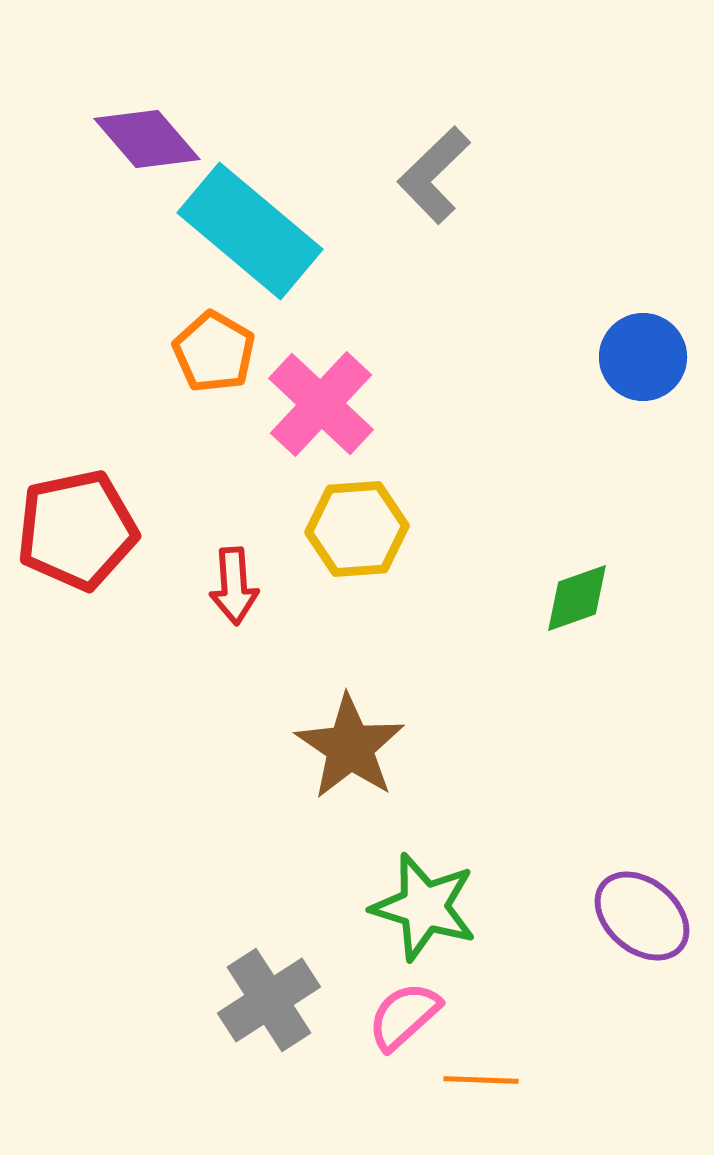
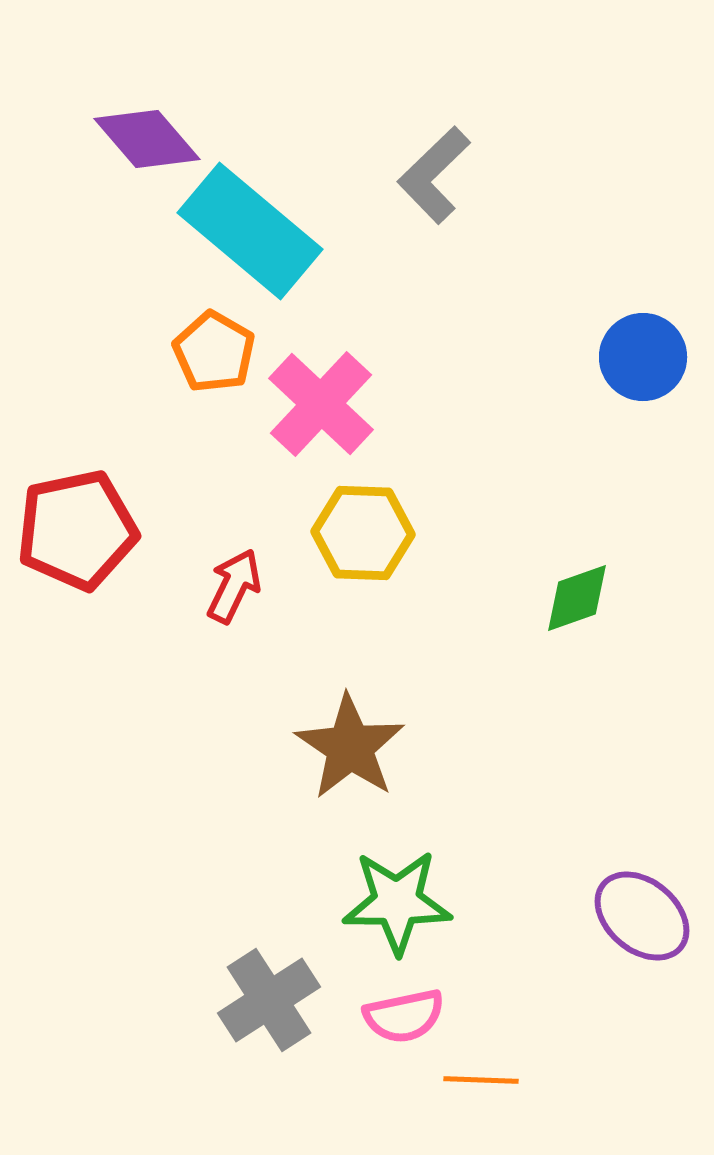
yellow hexagon: moved 6 px right, 4 px down; rotated 6 degrees clockwise
red arrow: rotated 150 degrees counterclockwise
green star: moved 27 px left, 5 px up; rotated 17 degrees counterclockwise
pink semicircle: rotated 150 degrees counterclockwise
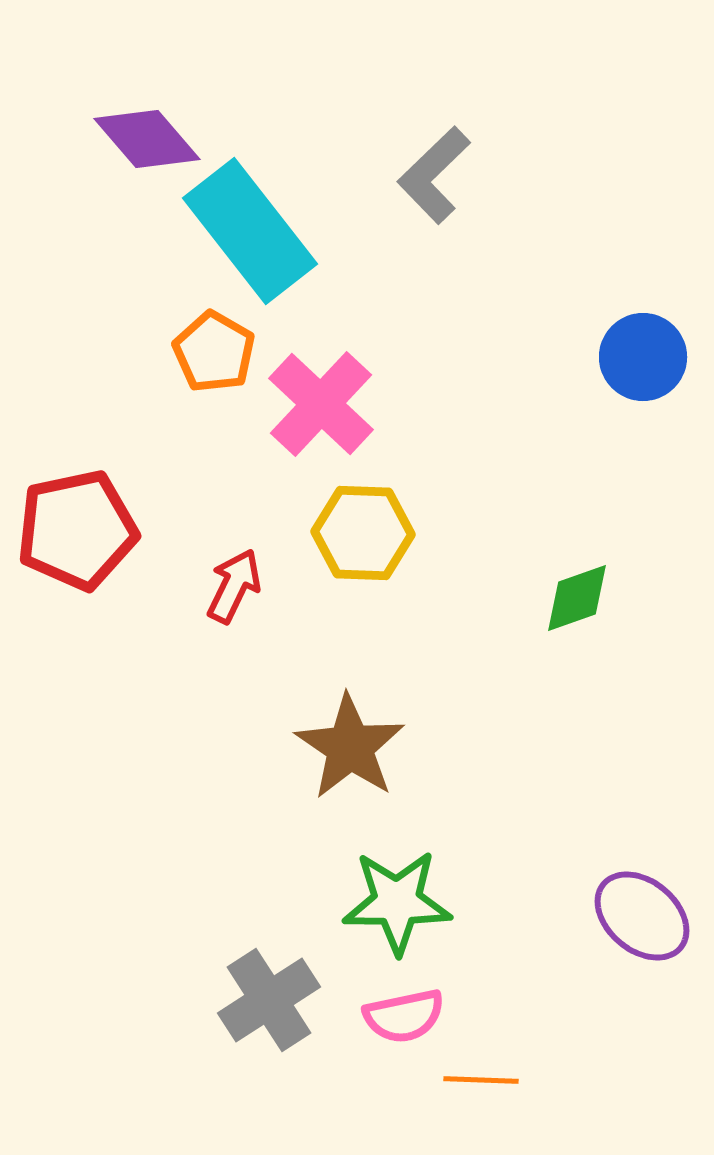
cyan rectangle: rotated 12 degrees clockwise
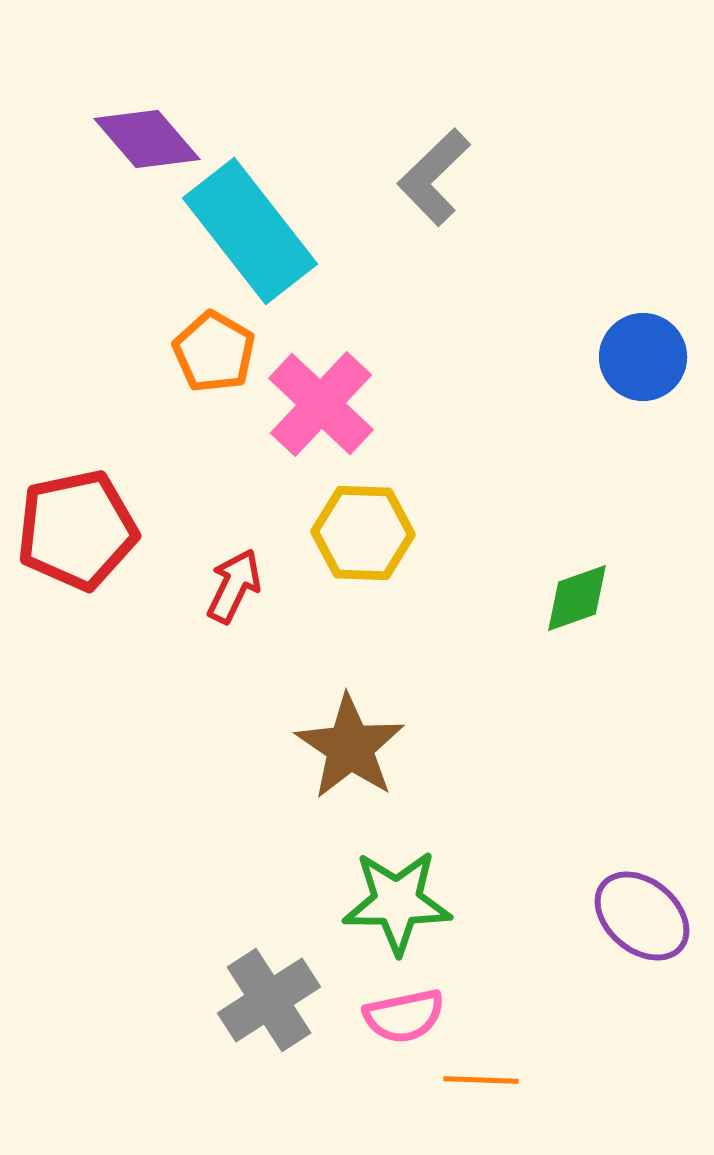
gray L-shape: moved 2 px down
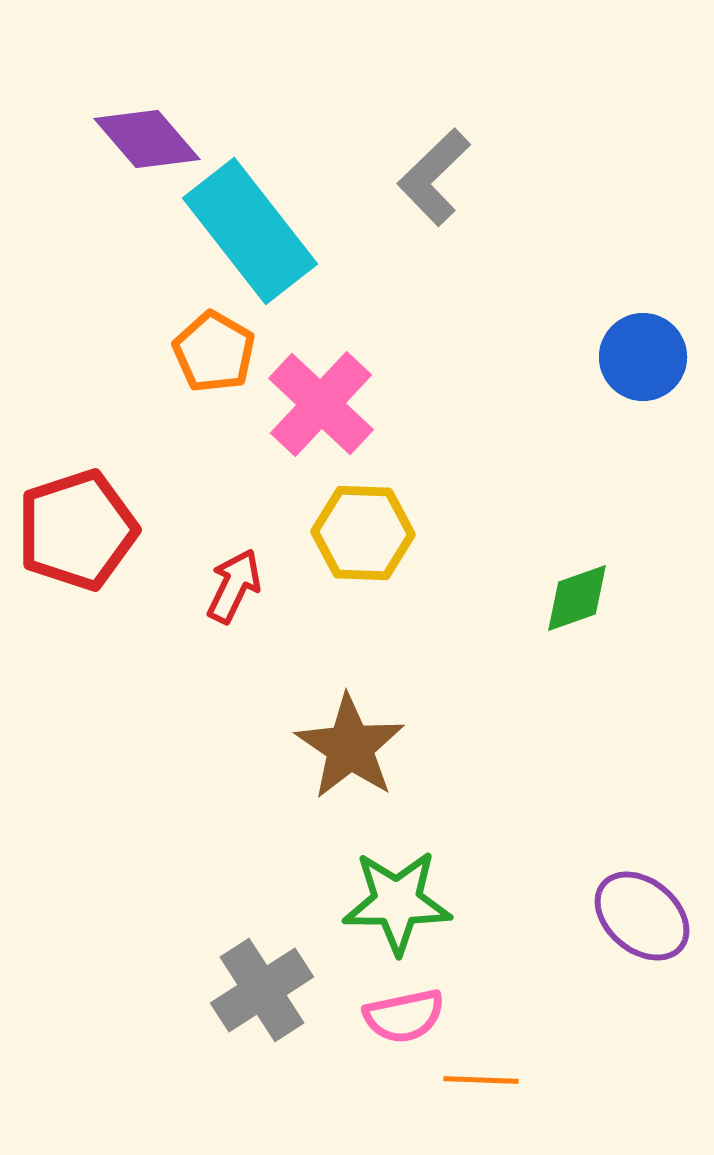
red pentagon: rotated 6 degrees counterclockwise
gray cross: moved 7 px left, 10 px up
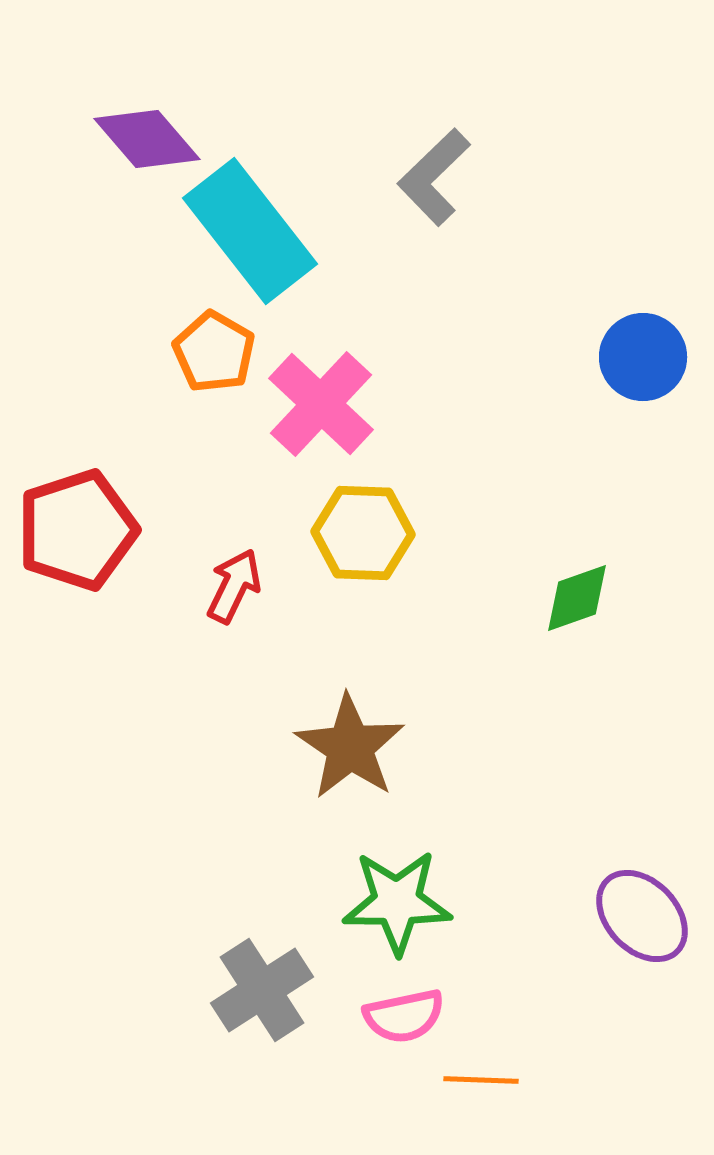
purple ellipse: rotated 6 degrees clockwise
